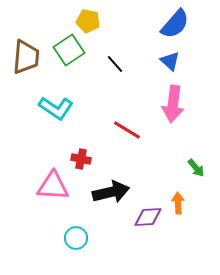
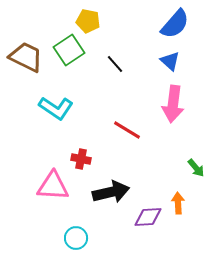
brown trapezoid: rotated 69 degrees counterclockwise
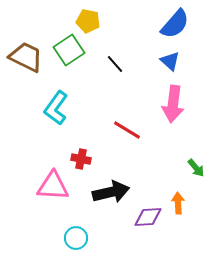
cyan L-shape: rotated 92 degrees clockwise
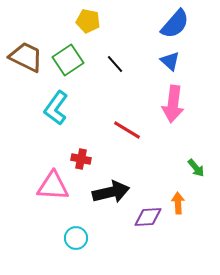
green square: moved 1 px left, 10 px down
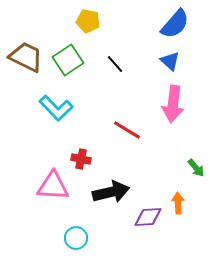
cyan L-shape: rotated 80 degrees counterclockwise
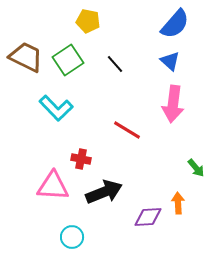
black arrow: moved 7 px left; rotated 9 degrees counterclockwise
cyan circle: moved 4 px left, 1 px up
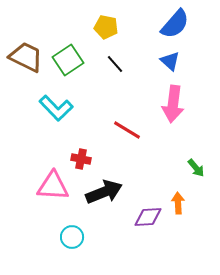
yellow pentagon: moved 18 px right, 6 px down
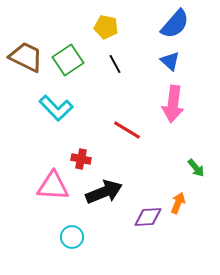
black line: rotated 12 degrees clockwise
orange arrow: rotated 25 degrees clockwise
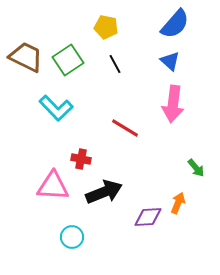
red line: moved 2 px left, 2 px up
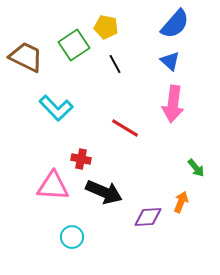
green square: moved 6 px right, 15 px up
black arrow: rotated 45 degrees clockwise
orange arrow: moved 3 px right, 1 px up
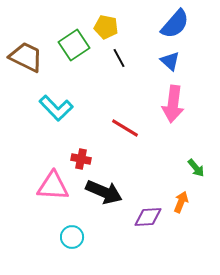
black line: moved 4 px right, 6 px up
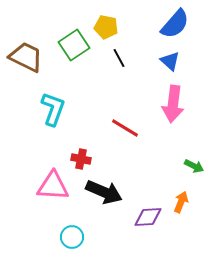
cyan L-shape: moved 3 px left, 1 px down; rotated 116 degrees counterclockwise
green arrow: moved 2 px left, 2 px up; rotated 24 degrees counterclockwise
